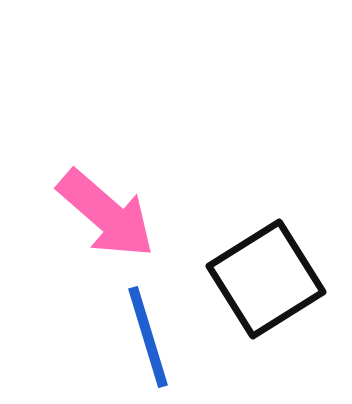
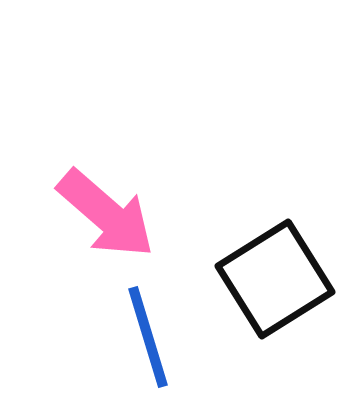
black square: moved 9 px right
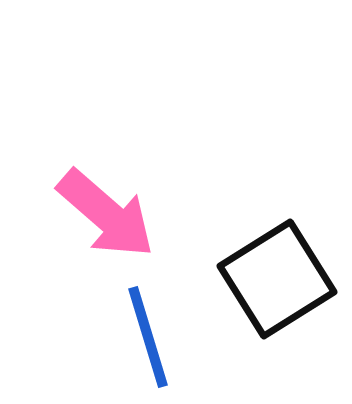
black square: moved 2 px right
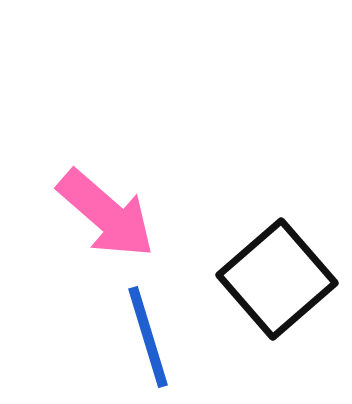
black square: rotated 9 degrees counterclockwise
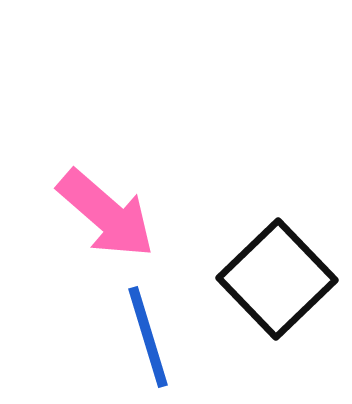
black square: rotated 3 degrees counterclockwise
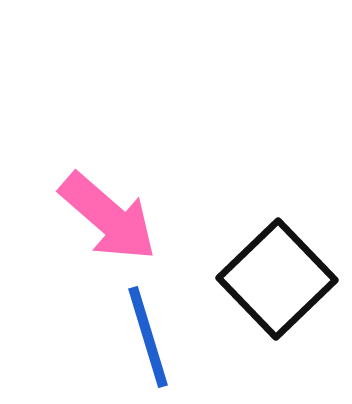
pink arrow: moved 2 px right, 3 px down
